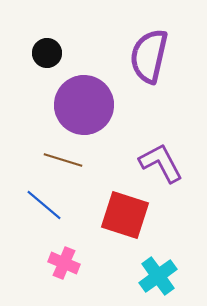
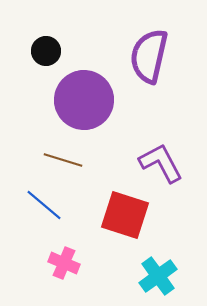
black circle: moved 1 px left, 2 px up
purple circle: moved 5 px up
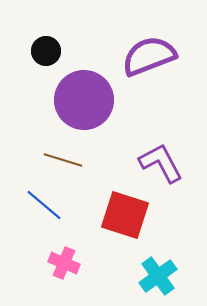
purple semicircle: rotated 56 degrees clockwise
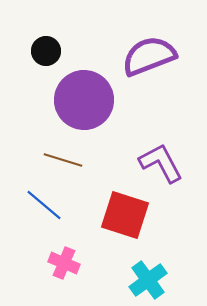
cyan cross: moved 10 px left, 4 px down
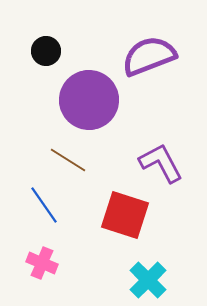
purple circle: moved 5 px right
brown line: moved 5 px right; rotated 15 degrees clockwise
blue line: rotated 15 degrees clockwise
pink cross: moved 22 px left
cyan cross: rotated 9 degrees counterclockwise
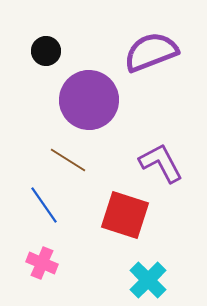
purple semicircle: moved 2 px right, 4 px up
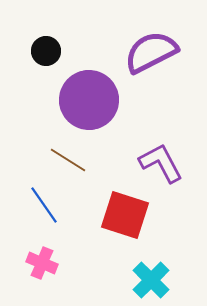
purple semicircle: rotated 6 degrees counterclockwise
cyan cross: moved 3 px right
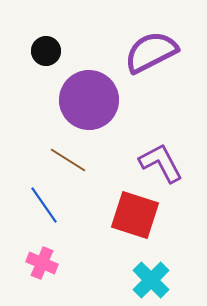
red square: moved 10 px right
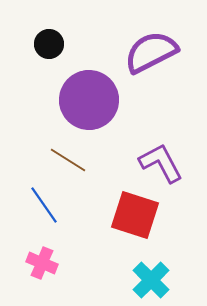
black circle: moved 3 px right, 7 px up
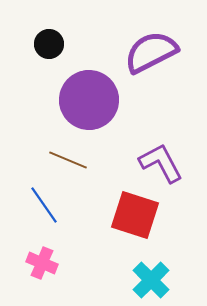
brown line: rotated 9 degrees counterclockwise
